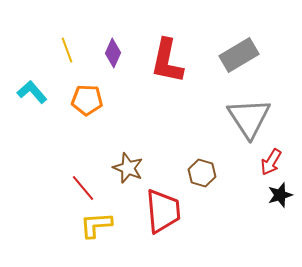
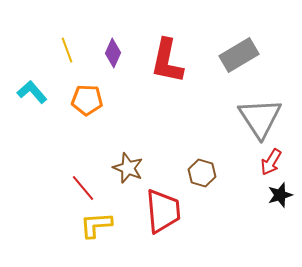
gray triangle: moved 11 px right
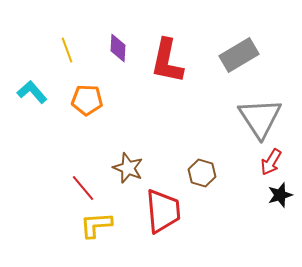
purple diamond: moved 5 px right, 5 px up; rotated 20 degrees counterclockwise
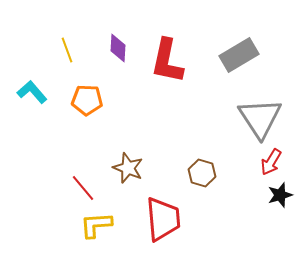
red trapezoid: moved 8 px down
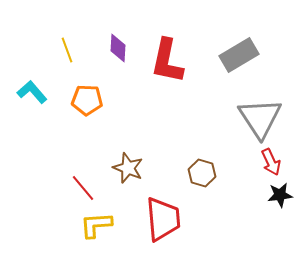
red arrow: rotated 56 degrees counterclockwise
black star: rotated 10 degrees clockwise
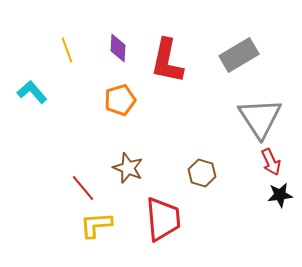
orange pentagon: moved 33 px right; rotated 20 degrees counterclockwise
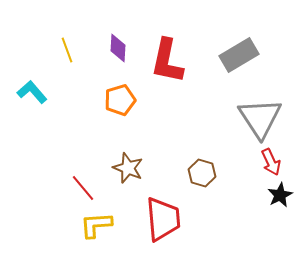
black star: rotated 20 degrees counterclockwise
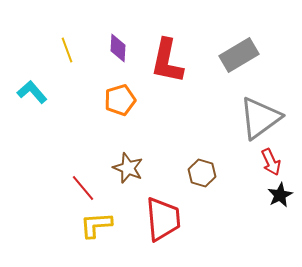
gray triangle: rotated 27 degrees clockwise
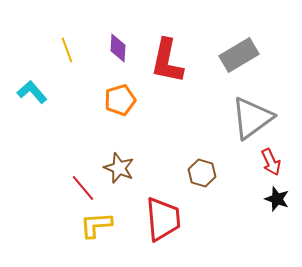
gray triangle: moved 8 px left
brown star: moved 9 px left
black star: moved 3 px left, 4 px down; rotated 25 degrees counterclockwise
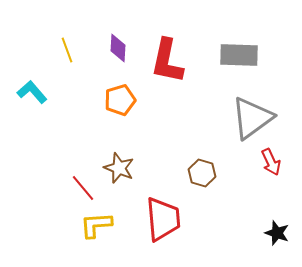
gray rectangle: rotated 33 degrees clockwise
black star: moved 34 px down
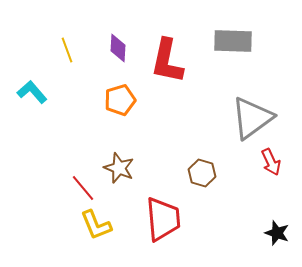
gray rectangle: moved 6 px left, 14 px up
yellow L-shape: rotated 108 degrees counterclockwise
